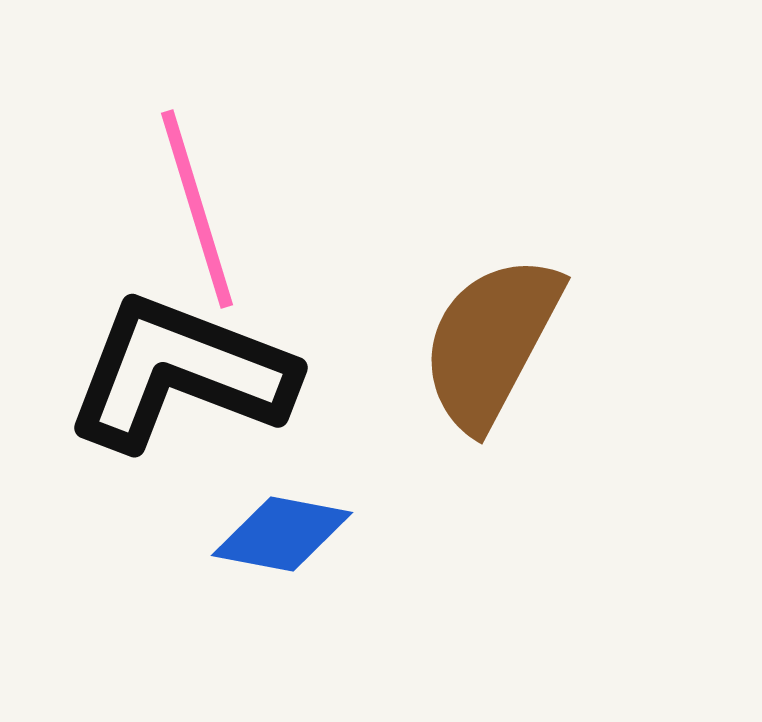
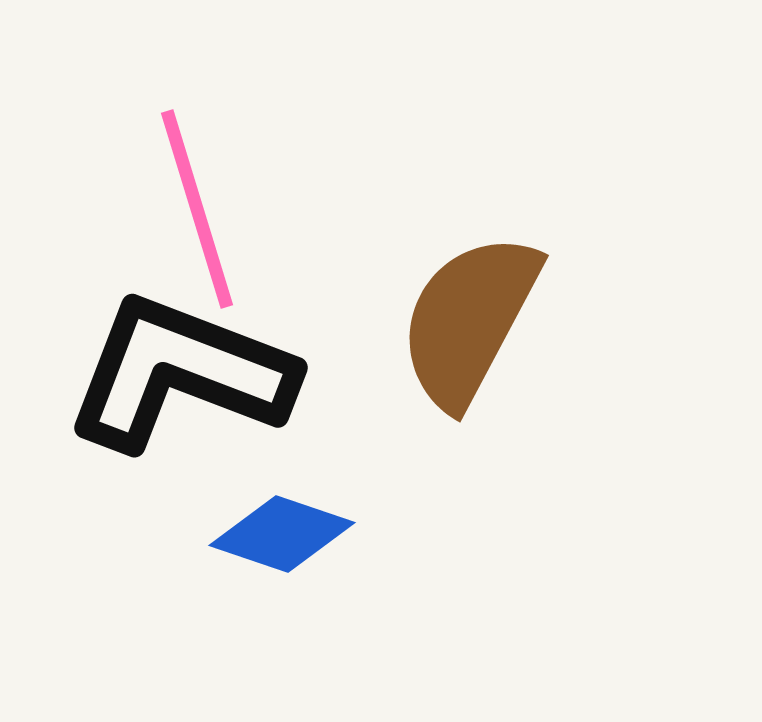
brown semicircle: moved 22 px left, 22 px up
blue diamond: rotated 8 degrees clockwise
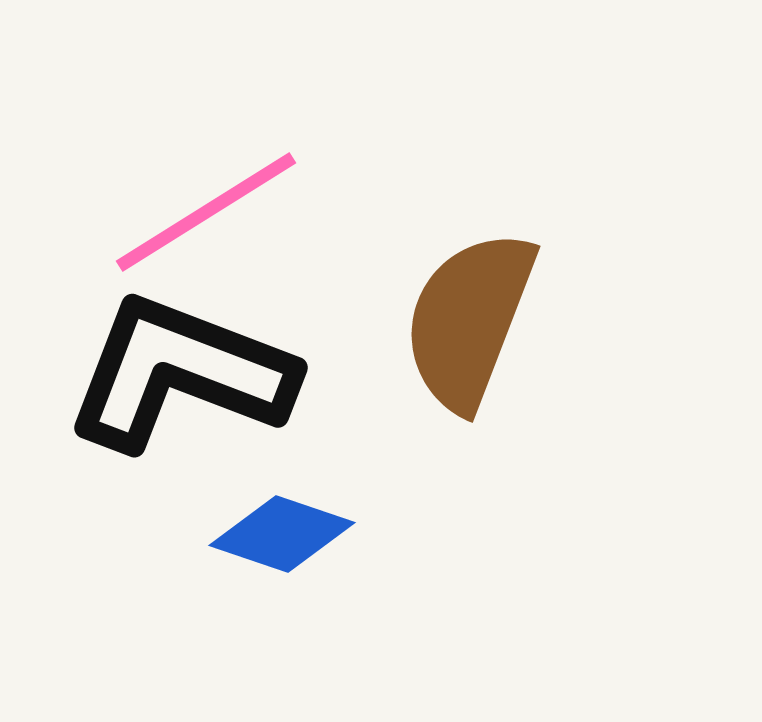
pink line: moved 9 px right, 3 px down; rotated 75 degrees clockwise
brown semicircle: rotated 7 degrees counterclockwise
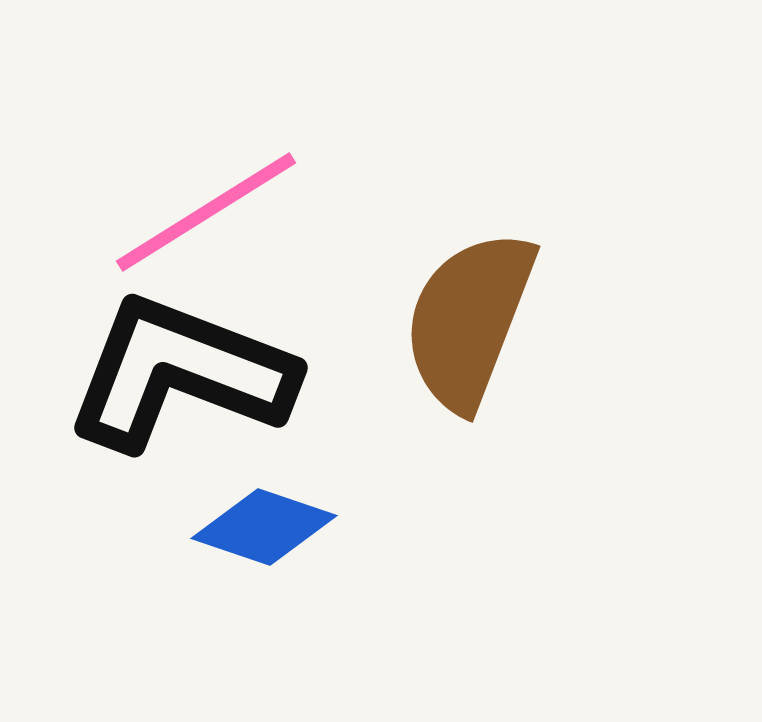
blue diamond: moved 18 px left, 7 px up
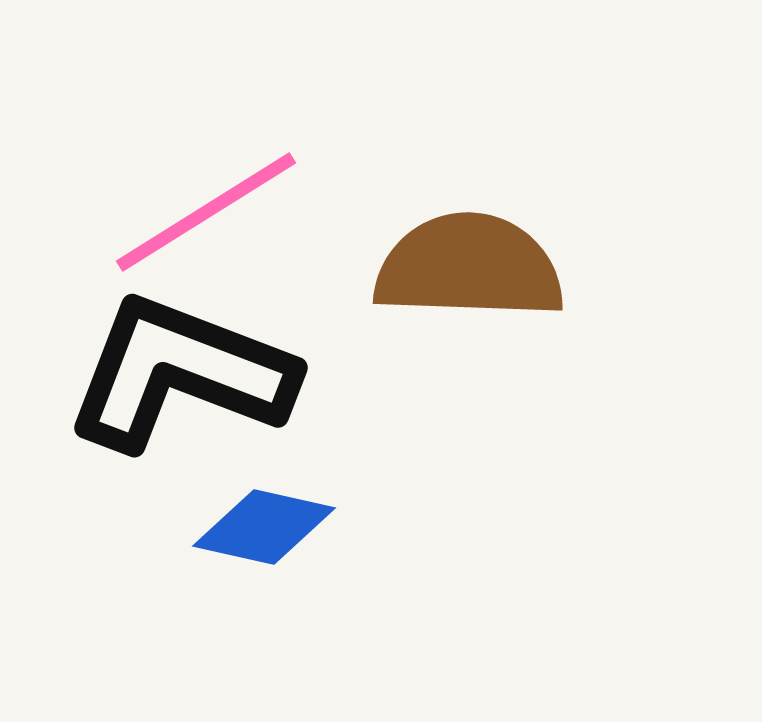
brown semicircle: moved 53 px up; rotated 71 degrees clockwise
blue diamond: rotated 6 degrees counterclockwise
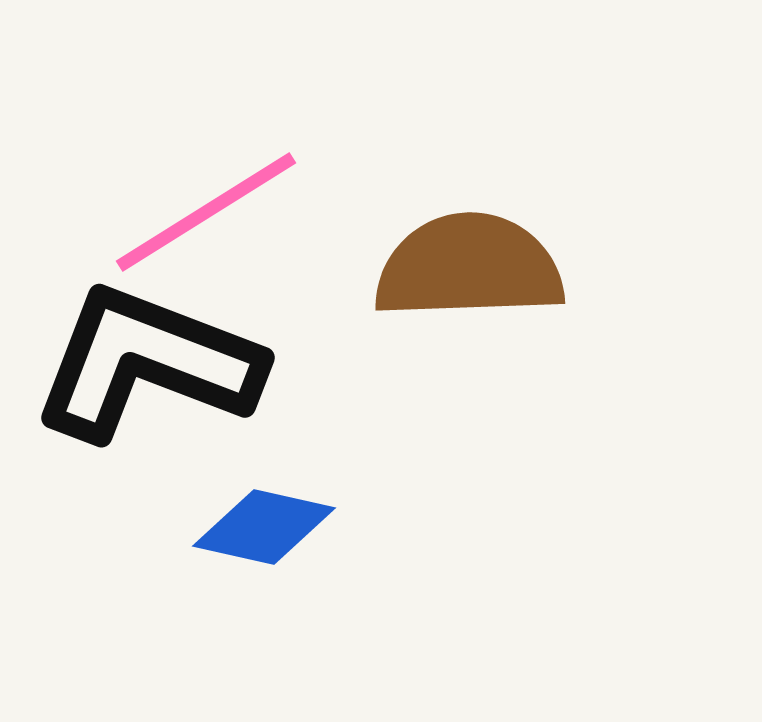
brown semicircle: rotated 4 degrees counterclockwise
black L-shape: moved 33 px left, 10 px up
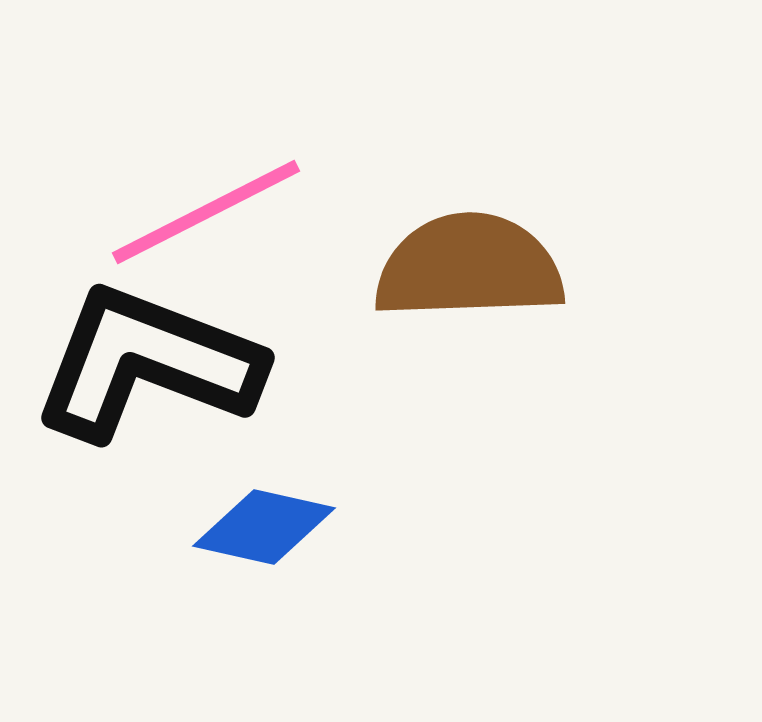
pink line: rotated 5 degrees clockwise
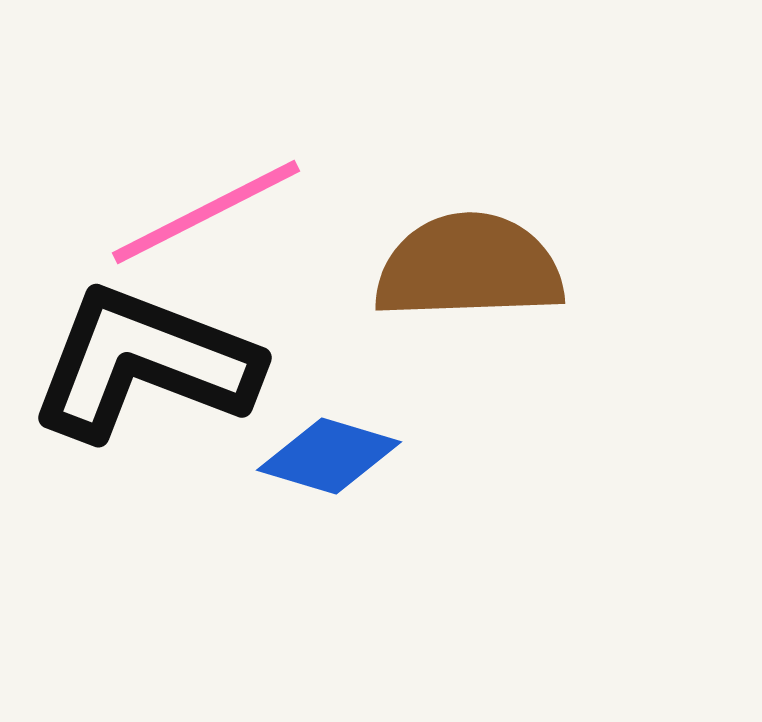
black L-shape: moved 3 px left
blue diamond: moved 65 px right, 71 px up; rotated 4 degrees clockwise
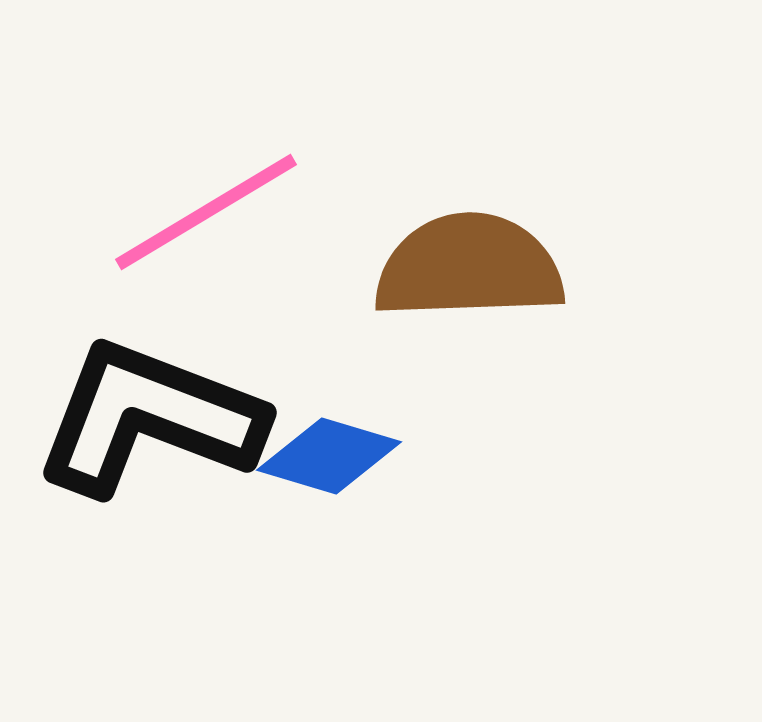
pink line: rotated 4 degrees counterclockwise
black L-shape: moved 5 px right, 55 px down
